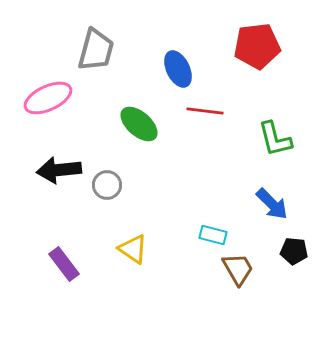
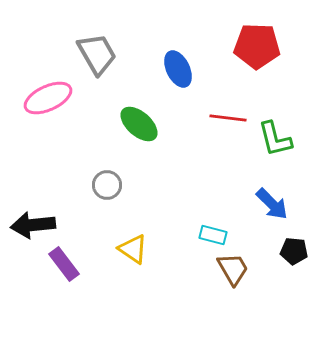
red pentagon: rotated 9 degrees clockwise
gray trapezoid: moved 1 px right, 4 px down; rotated 45 degrees counterclockwise
red line: moved 23 px right, 7 px down
black arrow: moved 26 px left, 55 px down
brown trapezoid: moved 5 px left
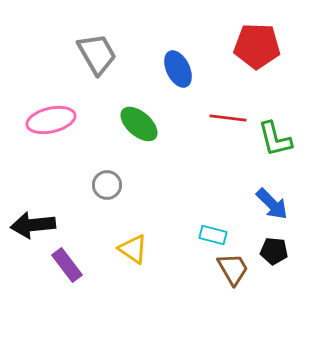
pink ellipse: moved 3 px right, 22 px down; rotated 12 degrees clockwise
black pentagon: moved 20 px left
purple rectangle: moved 3 px right, 1 px down
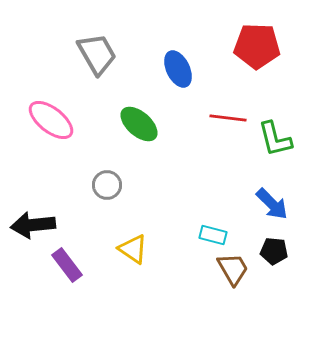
pink ellipse: rotated 51 degrees clockwise
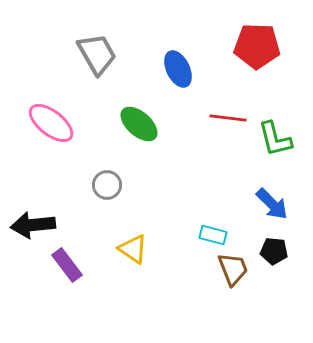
pink ellipse: moved 3 px down
brown trapezoid: rotated 9 degrees clockwise
